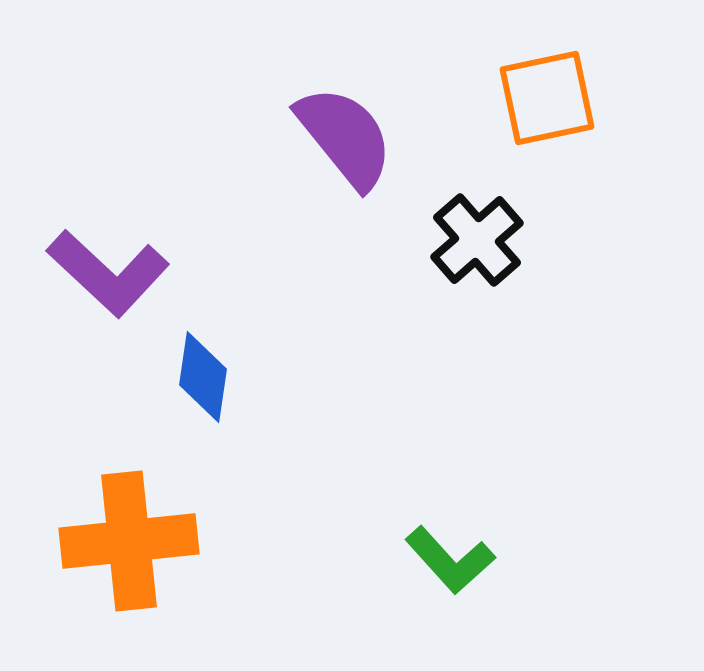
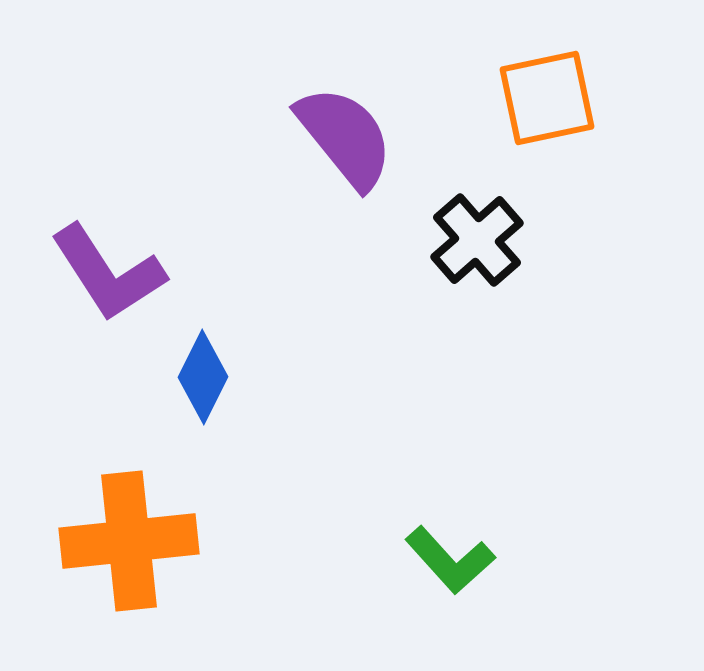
purple L-shape: rotated 14 degrees clockwise
blue diamond: rotated 18 degrees clockwise
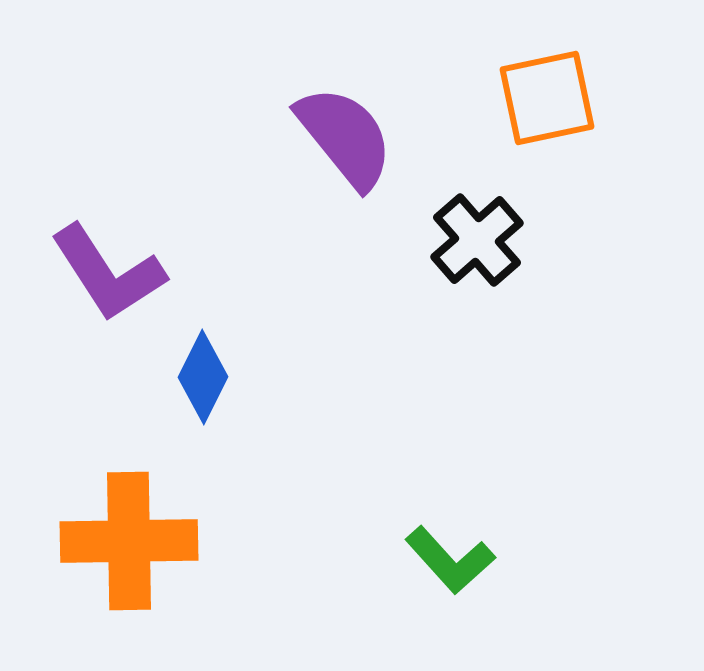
orange cross: rotated 5 degrees clockwise
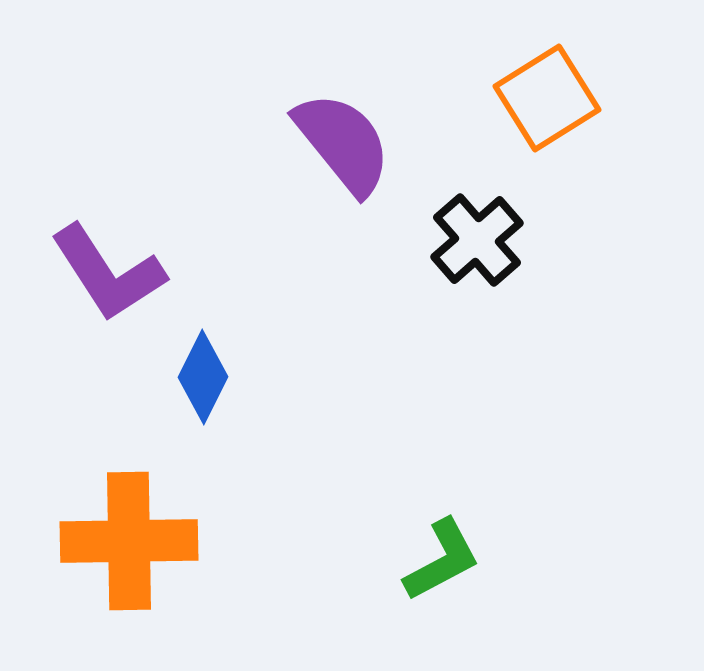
orange square: rotated 20 degrees counterclockwise
purple semicircle: moved 2 px left, 6 px down
green L-shape: moved 8 px left; rotated 76 degrees counterclockwise
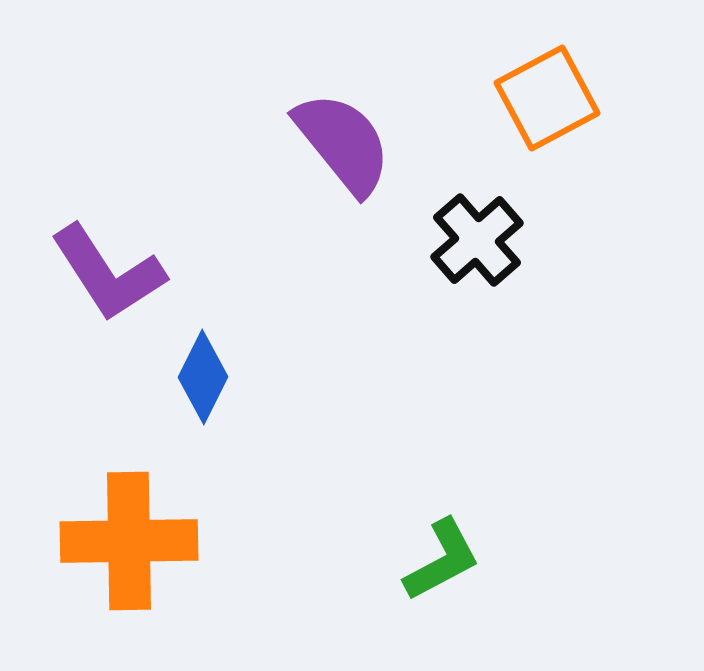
orange square: rotated 4 degrees clockwise
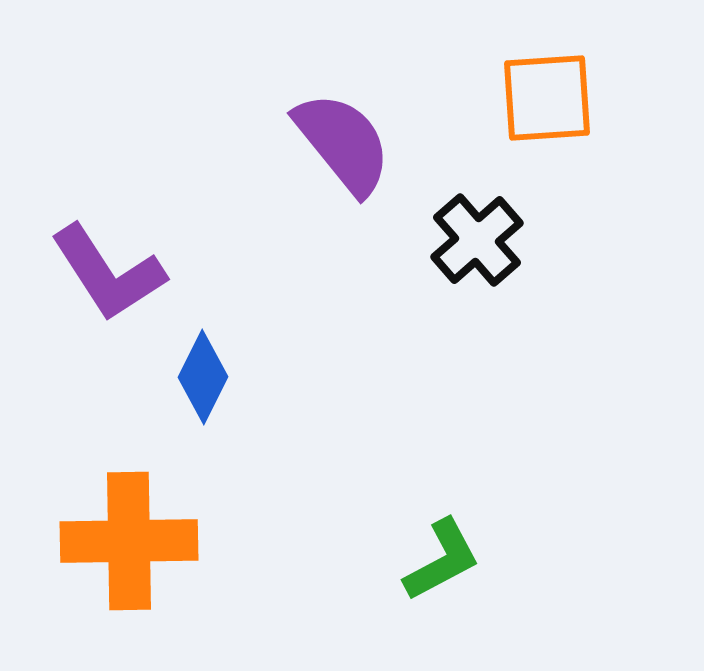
orange square: rotated 24 degrees clockwise
